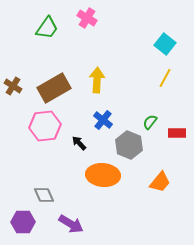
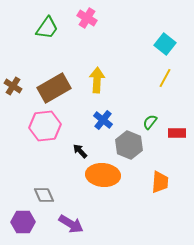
black arrow: moved 1 px right, 8 px down
orange trapezoid: rotated 35 degrees counterclockwise
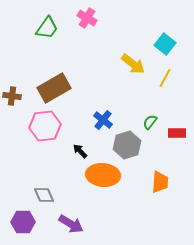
yellow arrow: moved 36 px right, 16 px up; rotated 125 degrees clockwise
brown cross: moved 1 px left, 10 px down; rotated 24 degrees counterclockwise
gray hexagon: moved 2 px left; rotated 20 degrees clockwise
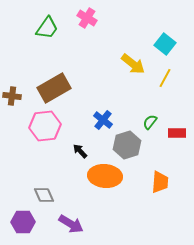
orange ellipse: moved 2 px right, 1 px down
